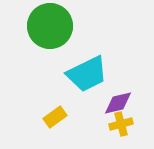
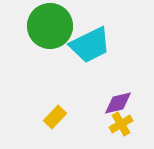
cyan trapezoid: moved 3 px right, 29 px up
yellow rectangle: rotated 10 degrees counterclockwise
yellow cross: rotated 15 degrees counterclockwise
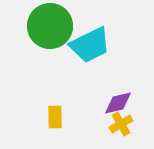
yellow rectangle: rotated 45 degrees counterclockwise
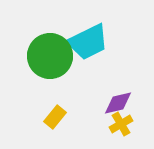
green circle: moved 30 px down
cyan trapezoid: moved 2 px left, 3 px up
yellow rectangle: rotated 40 degrees clockwise
